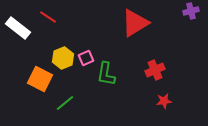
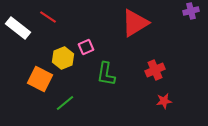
pink square: moved 11 px up
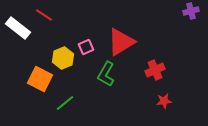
red line: moved 4 px left, 2 px up
red triangle: moved 14 px left, 19 px down
green L-shape: rotated 20 degrees clockwise
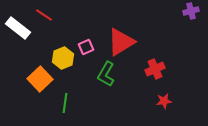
red cross: moved 1 px up
orange square: rotated 20 degrees clockwise
green line: rotated 42 degrees counterclockwise
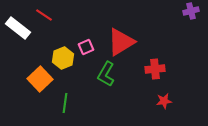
red cross: rotated 18 degrees clockwise
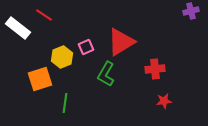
yellow hexagon: moved 1 px left, 1 px up
orange square: rotated 25 degrees clockwise
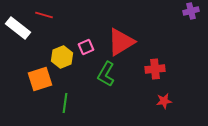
red line: rotated 18 degrees counterclockwise
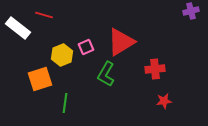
yellow hexagon: moved 2 px up
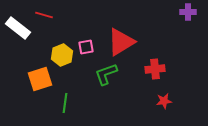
purple cross: moved 3 px left, 1 px down; rotated 14 degrees clockwise
pink square: rotated 14 degrees clockwise
green L-shape: rotated 40 degrees clockwise
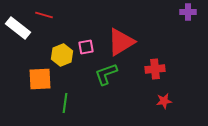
orange square: rotated 15 degrees clockwise
